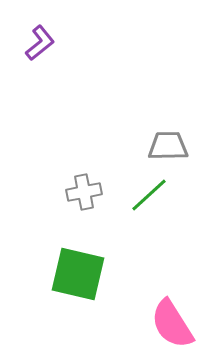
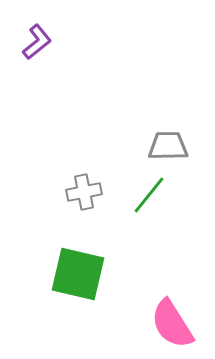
purple L-shape: moved 3 px left, 1 px up
green line: rotated 9 degrees counterclockwise
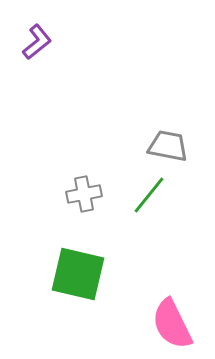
gray trapezoid: rotated 12 degrees clockwise
gray cross: moved 2 px down
pink semicircle: rotated 6 degrees clockwise
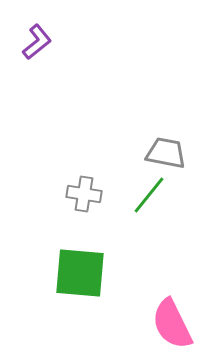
gray trapezoid: moved 2 px left, 7 px down
gray cross: rotated 20 degrees clockwise
green square: moved 2 px right, 1 px up; rotated 8 degrees counterclockwise
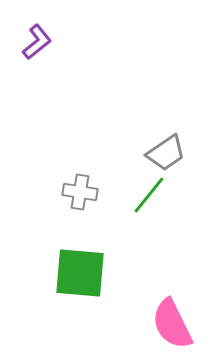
gray trapezoid: rotated 135 degrees clockwise
gray cross: moved 4 px left, 2 px up
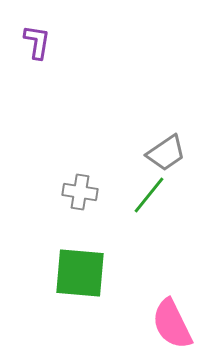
purple L-shape: rotated 42 degrees counterclockwise
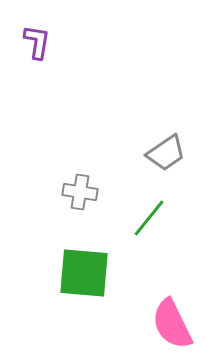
green line: moved 23 px down
green square: moved 4 px right
